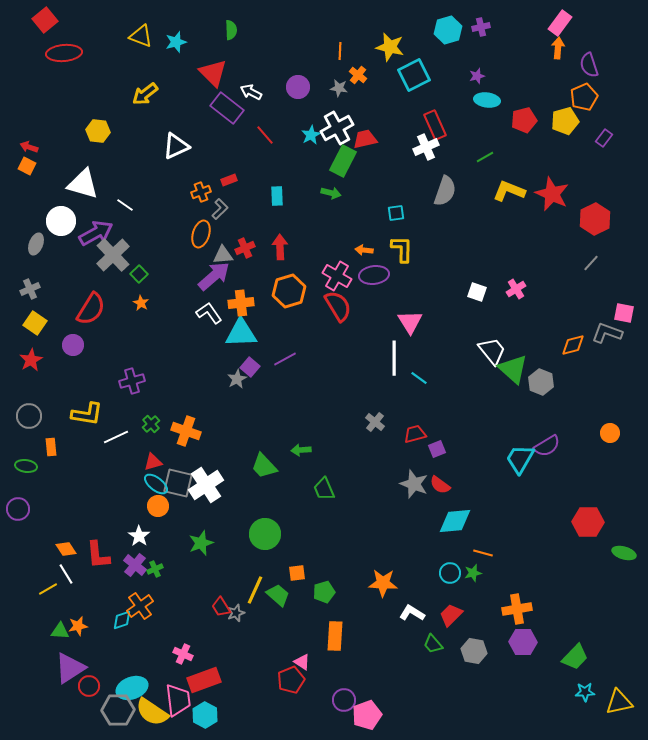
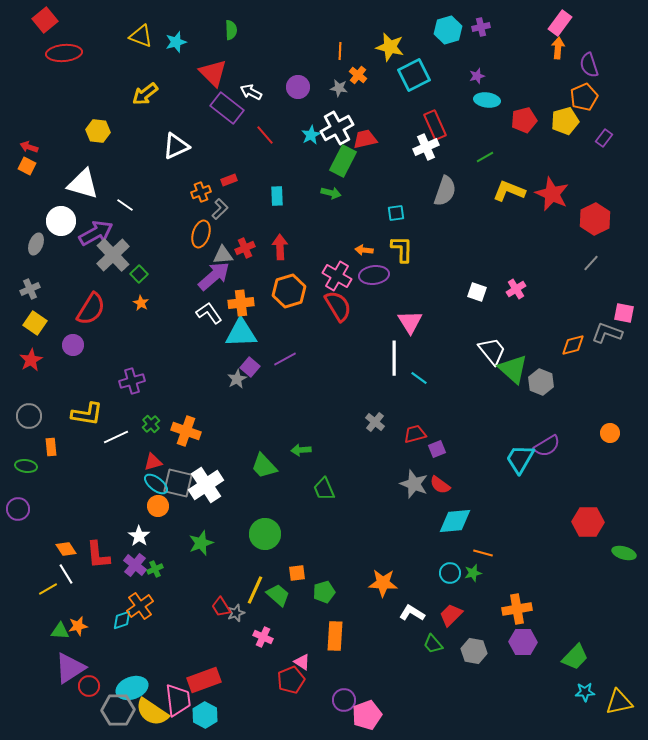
pink cross at (183, 654): moved 80 px right, 17 px up
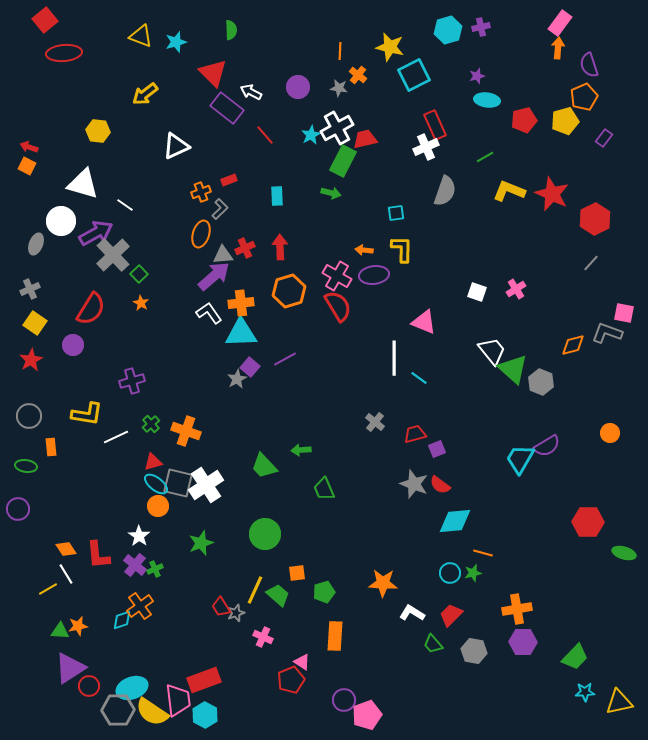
pink triangle at (410, 322): moved 14 px right; rotated 36 degrees counterclockwise
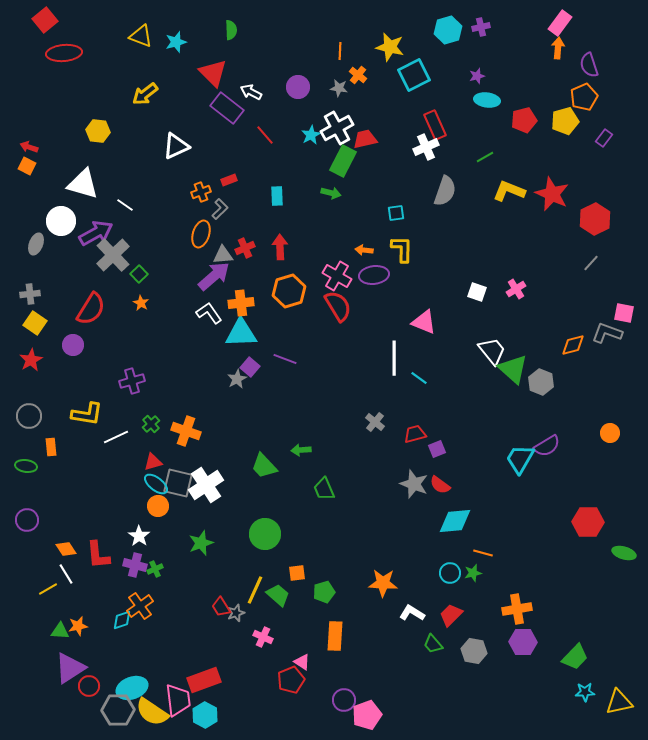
gray cross at (30, 289): moved 5 px down; rotated 18 degrees clockwise
purple line at (285, 359): rotated 50 degrees clockwise
purple circle at (18, 509): moved 9 px right, 11 px down
purple cross at (135, 565): rotated 25 degrees counterclockwise
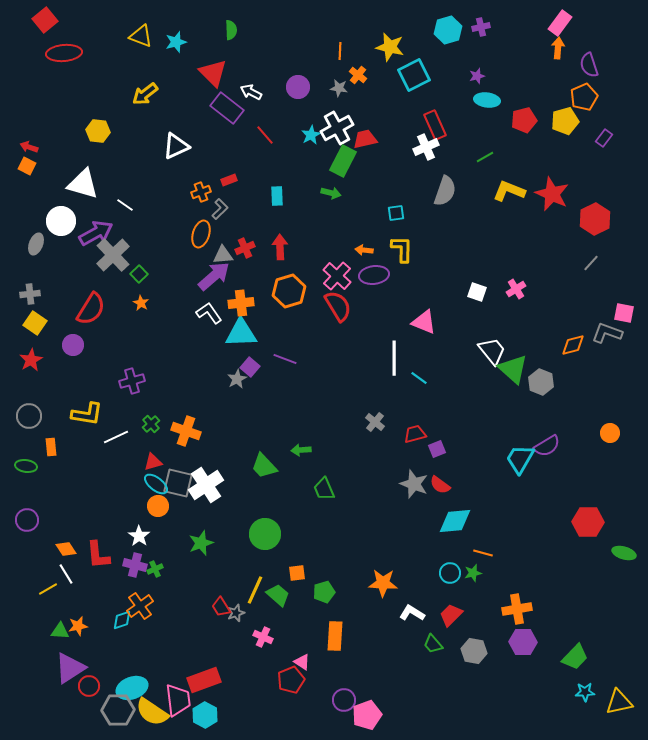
pink cross at (337, 276): rotated 12 degrees clockwise
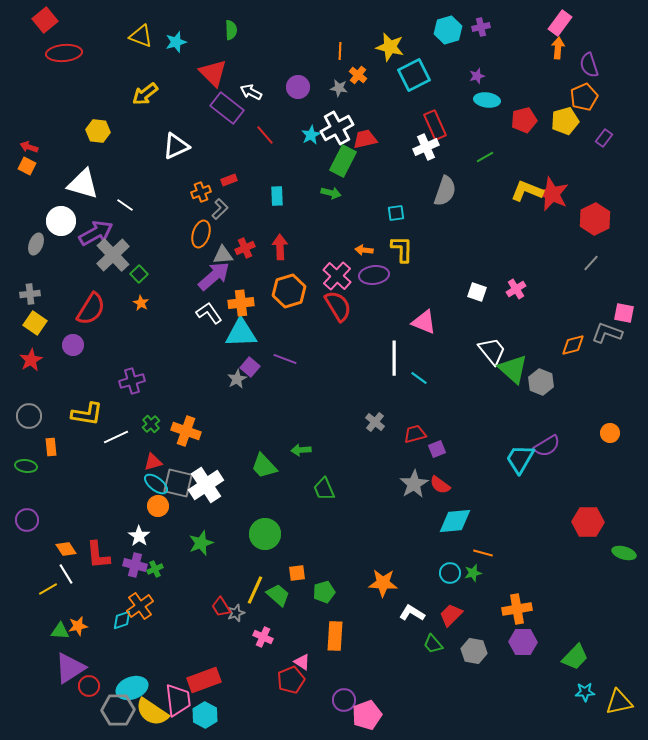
yellow L-shape at (509, 191): moved 18 px right
gray star at (414, 484): rotated 20 degrees clockwise
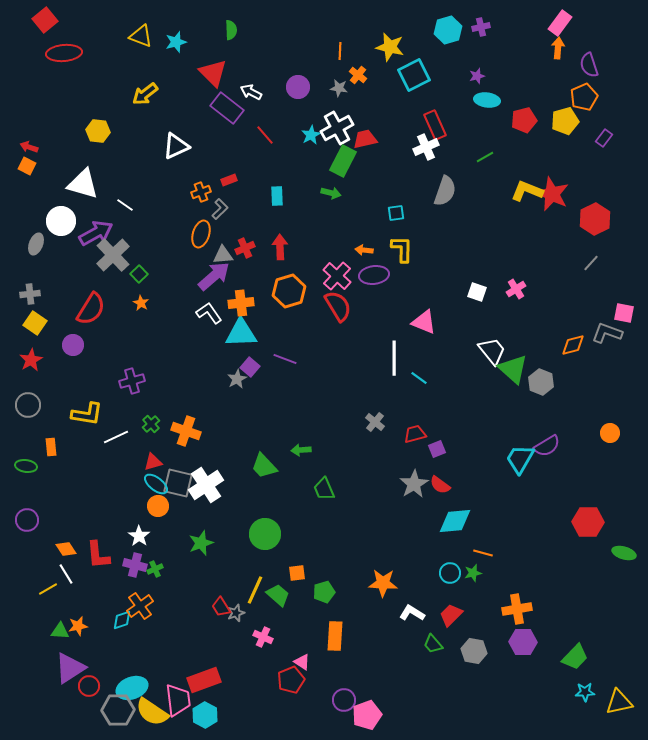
gray circle at (29, 416): moved 1 px left, 11 px up
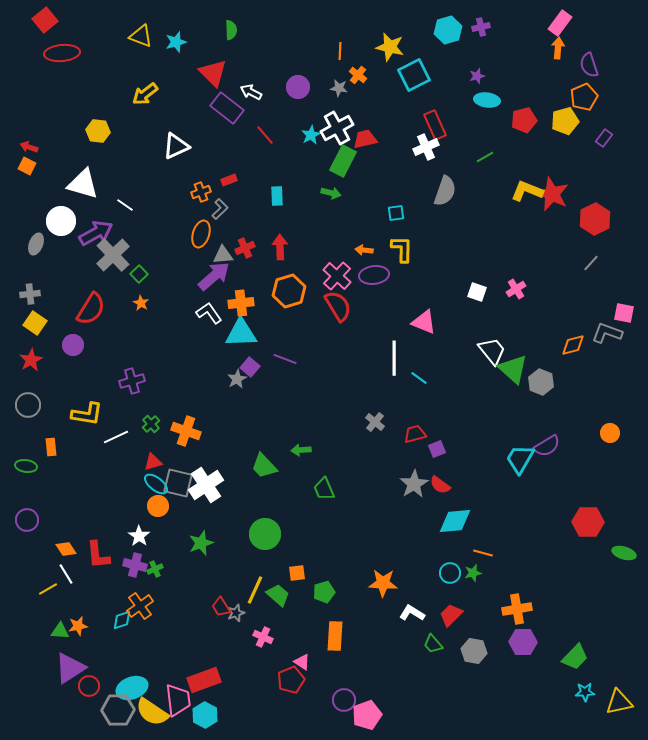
red ellipse at (64, 53): moved 2 px left
